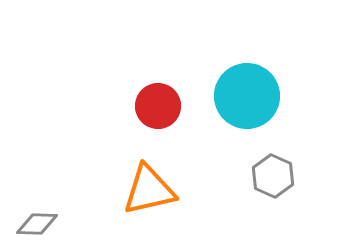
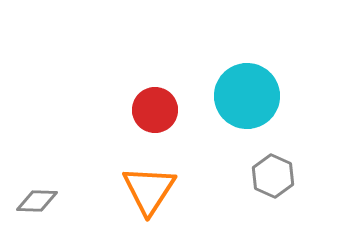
red circle: moved 3 px left, 4 px down
orange triangle: rotated 44 degrees counterclockwise
gray diamond: moved 23 px up
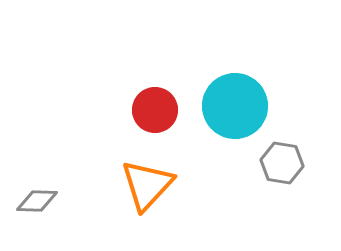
cyan circle: moved 12 px left, 10 px down
gray hexagon: moved 9 px right, 13 px up; rotated 15 degrees counterclockwise
orange triangle: moved 2 px left, 5 px up; rotated 10 degrees clockwise
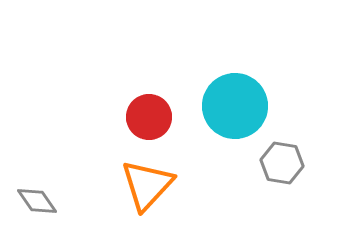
red circle: moved 6 px left, 7 px down
gray diamond: rotated 54 degrees clockwise
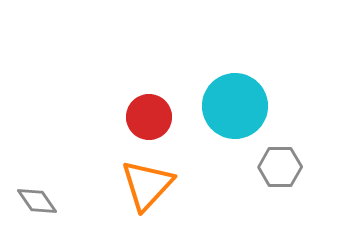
gray hexagon: moved 2 px left, 4 px down; rotated 9 degrees counterclockwise
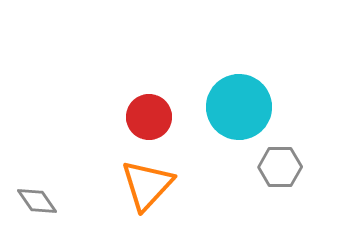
cyan circle: moved 4 px right, 1 px down
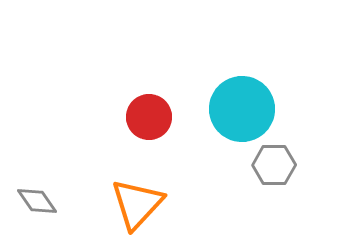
cyan circle: moved 3 px right, 2 px down
gray hexagon: moved 6 px left, 2 px up
orange triangle: moved 10 px left, 19 px down
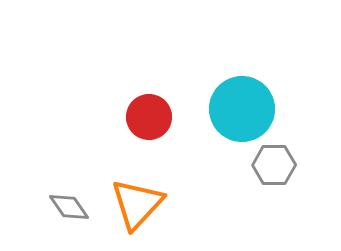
gray diamond: moved 32 px right, 6 px down
